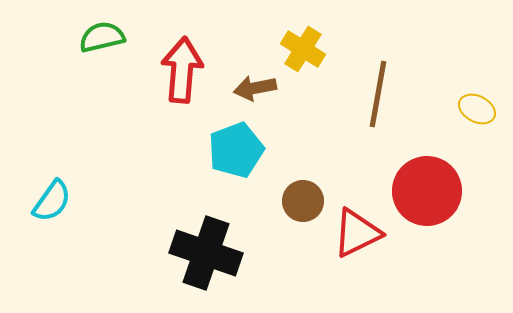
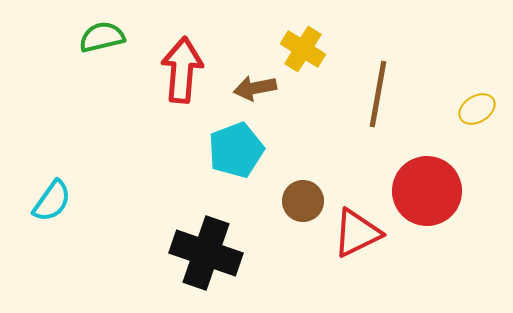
yellow ellipse: rotated 60 degrees counterclockwise
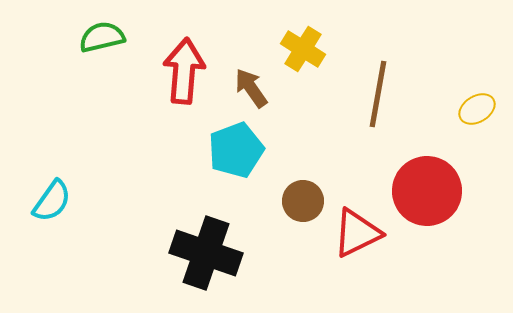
red arrow: moved 2 px right, 1 px down
brown arrow: moved 4 px left; rotated 66 degrees clockwise
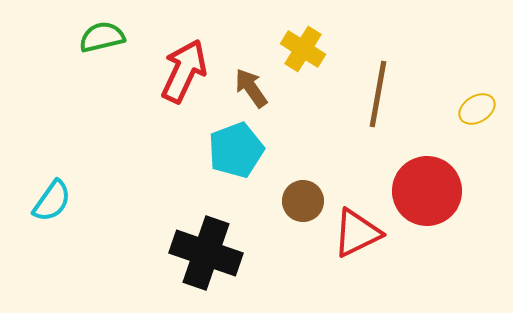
red arrow: rotated 20 degrees clockwise
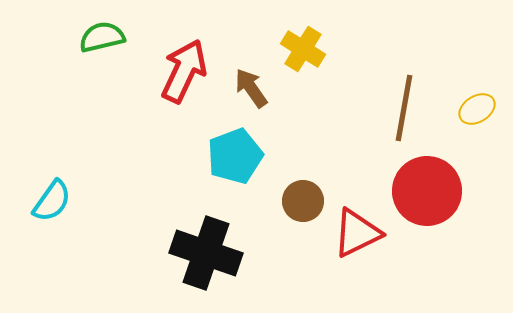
brown line: moved 26 px right, 14 px down
cyan pentagon: moved 1 px left, 6 px down
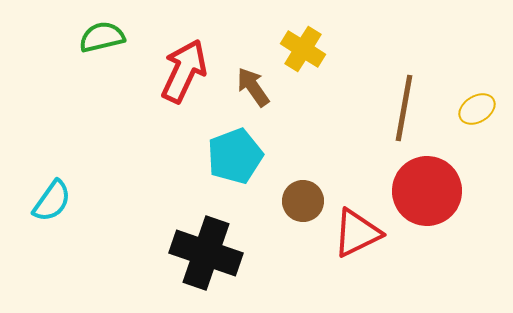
brown arrow: moved 2 px right, 1 px up
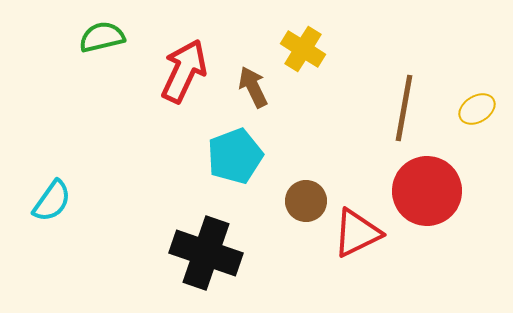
brown arrow: rotated 9 degrees clockwise
brown circle: moved 3 px right
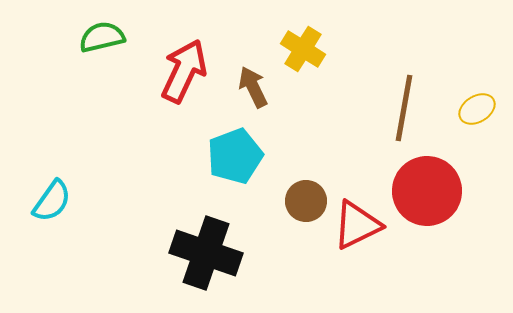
red triangle: moved 8 px up
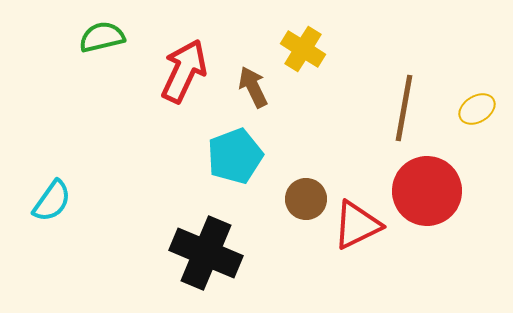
brown circle: moved 2 px up
black cross: rotated 4 degrees clockwise
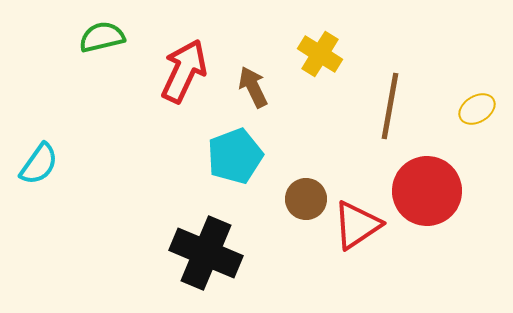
yellow cross: moved 17 px right, 5 px down
brown line: moved 14 px left, 2 px up
cyan semicircle: moved 13 px left, 37 px up
red triangle: rotated 8 degrees counterclockwise
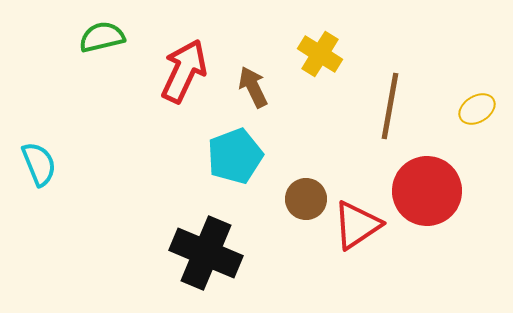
cyan semicircle: rotated 57 degrees counterclockwise
